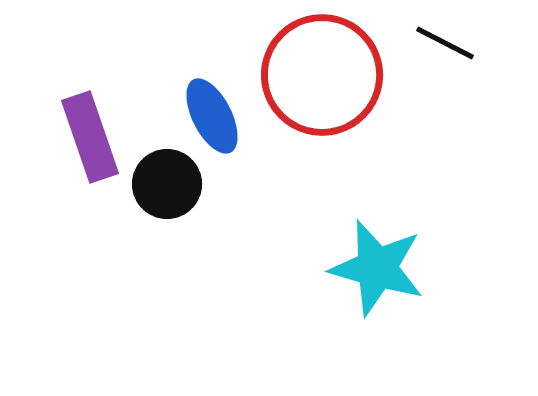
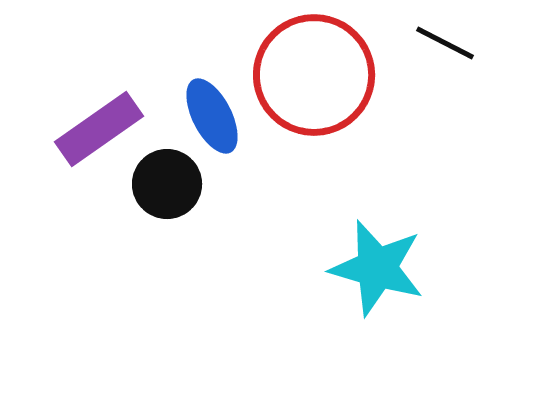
red circle: moved 8 px left
purple rectangle: moved 9 px right, 8 px up; rotated 74 degrees clockwise
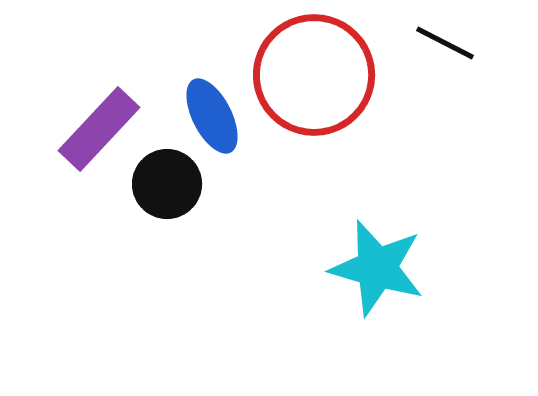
purple rectangle: rotated 12 degrees counterclockwise
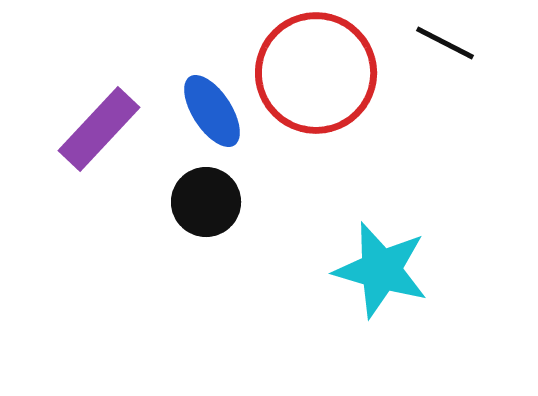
red circle: moved 2 px right, 2 px up
blue ellipse: moved 5 px up; rotated 6 degrees counterclockwise
black circle: moved 39 px right, 18 px down
cyan star: moved 4 px right, 2 px down
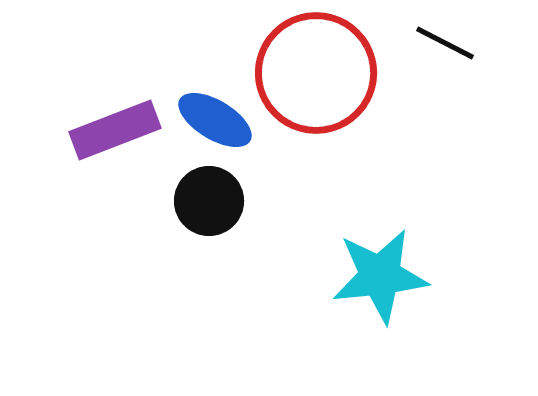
blue ellipse: moved 3 px right, 9 px down; rotated 26 degrees counterclockwise
purple rectangle: moved 16 px right, 1 px down; rotated 26 degrees clockwise
black circle: moved 3 px right, 1 px up
cyan star: moved 1 px left, 6 px down; rotated 22 degrees counterclockwise
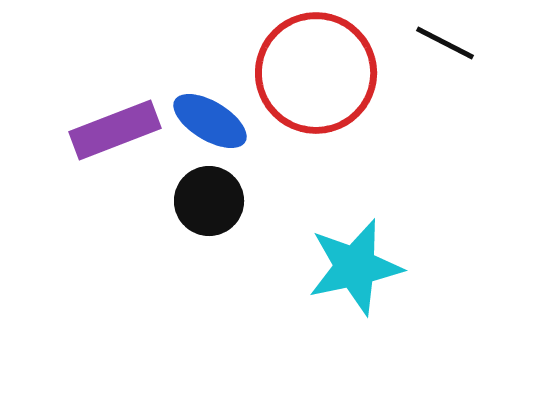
blue ellipse: moved 5 px left, 1 px down
cyan star: moved 25 px left, 9 px up; rotated 6 degrees counterclockwise
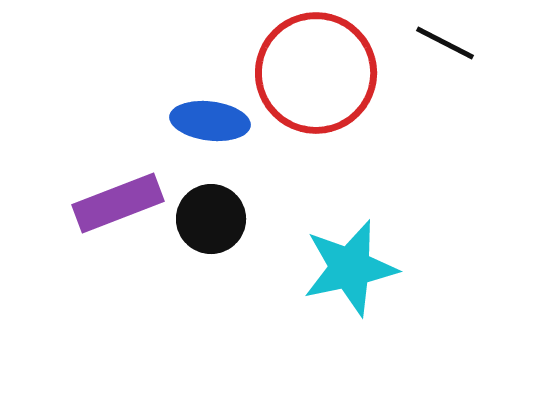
blue ellipse: rotated 24 degrees counterclockwise
purple rectangle: moved 3 px right, 73 px down
black circle: moved 2 px right, 18 px down
cyan star: moved 5 px left, 1 px down
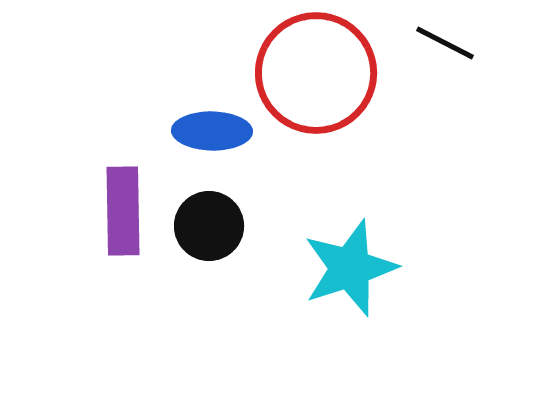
blue ellipse: moved 2 px right, 10 px down; rotated 6 degrees counterclockwise
purple rectangle: moved 5 px right, 8 px down; rotated 70 degrees counterclockwise
black circle: moved 2 px left, 7 px down
cyan star: rotated 6 degrees counterclockwise
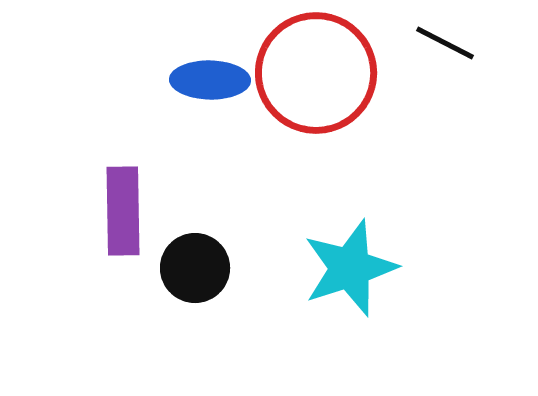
blue ellipse: moved 2 px left, 51 px up
black circle: moved 14 px left, 42 px down
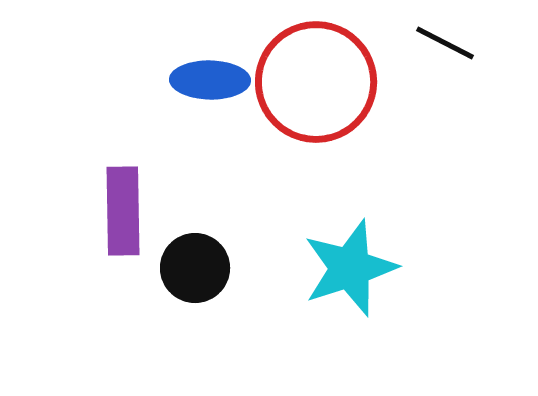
red circle: moved 9 px down
